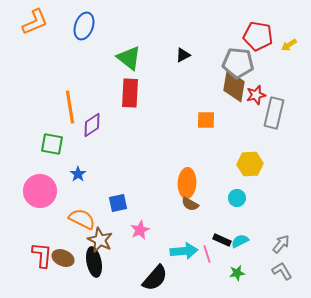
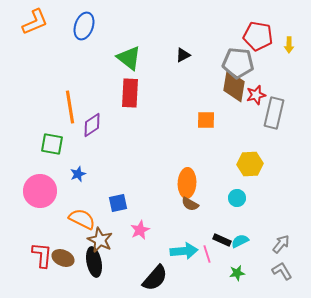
yellow arrow: rotated 56 degrees counterclockwise
blue star: rotated 14 degrees clockwise
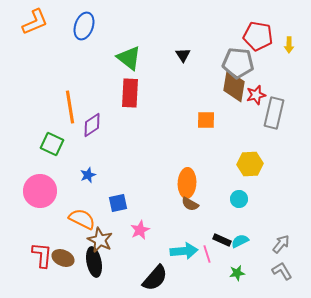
black triangle: rotated 35 degrees counterclockwise
green square: rotated 15 degrees clockwise
blue star: moved 10 px right, 1 px down
cyan circle: moved 2 px right, 1 px down
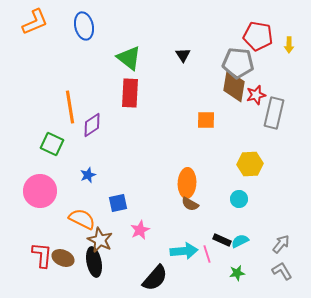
blue ellipse: rotated 32 degrees counterclockwise
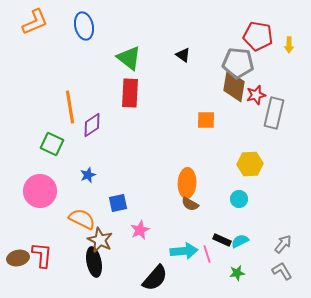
black triangle: rotated 21 degrees counterclockwise
gray arrow: moved 2 px right
brown ellipse: moved 45 px left; rotated 35 degrees counterclockwise
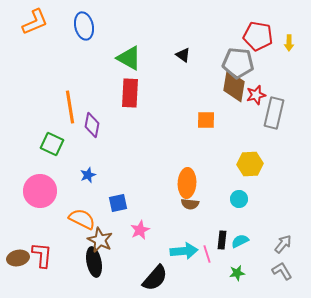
yellow arrow: moved 2 px up
green triangle: rotated 8 degrees counterclockwise
purple diamond: rotated 45 degrees counterclockwise
brown semicircle: rotated 24 degrees counterclockwise
black rectangle: rotated 72 degrees clockwise
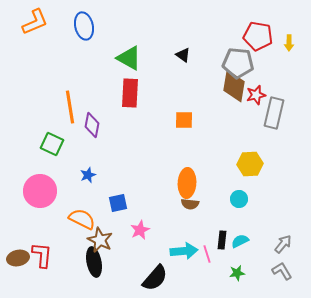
orange square: moved 22 px left
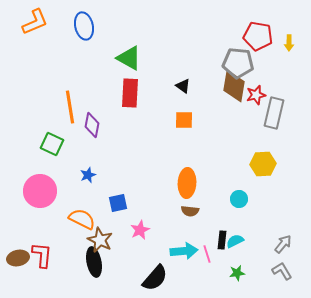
black triangle: moved 31 px down
yellow hexagon: moved 13 px right
brown semicircle: moved 7 px down
cyan semicircle: moved 5 px left
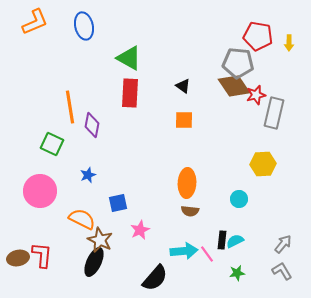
brown diamond: rotated 44 degrees counterclockwise
pink line: rotated 18 degrees counterclockwise
black ellipse: rotated 36 degrees clockwise
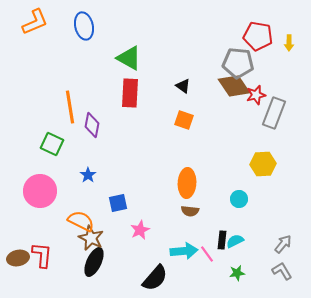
gray rectangle: rotated 8 degrees clockwise
orange square: rotated 18 degrees clockwise
blue star: rotated 14 degrees counterclockwise
orange semicircle: moved 1 px left, 2 px down
brown star: moved 9 px left, 2 px up
